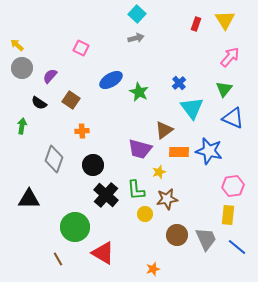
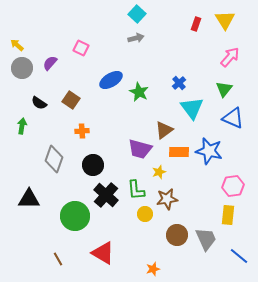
purple semicircle: moved 13 px up
green circle: moved 11 px up
blue line: moved 2 px right, 9 px down
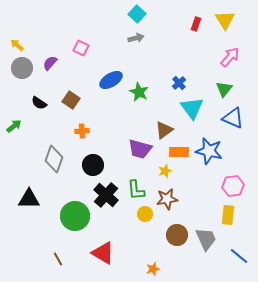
green arrow: moved 8 px left; rotated 42 degrees clockwise
yellow star: moved 6 px right, 1 px up
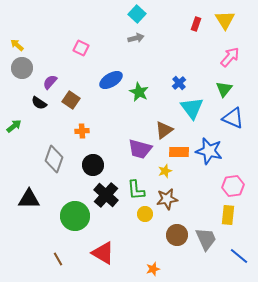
purple semicircle: moved 19 px down
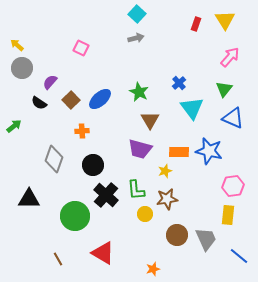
blue ellipse: moved 11 px left, 19 px down; rotated 10 degrees counterclockwise
brown square: rotated 12 degrees clockwise
brown triangle: moved 14 px left, 10 px up; rotated 24 degrees counterclockwise
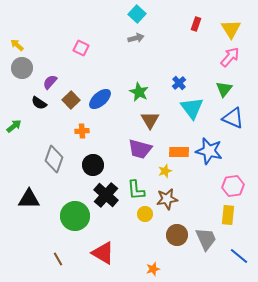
yellow triangle: moved 6 px right, 9 px down
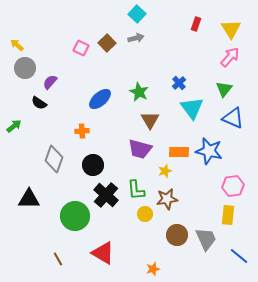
gray circle: moved 3 px right
brown square: moved 36 px right, 57 px up
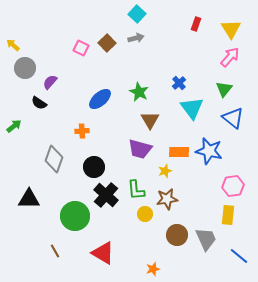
yellow arrow: moved 4 px left
blue triangle: rotated 15 degrees clockwise
black circle: moved 1 px right, 2 px down
brown line: moved 3 px left, 8 px up
